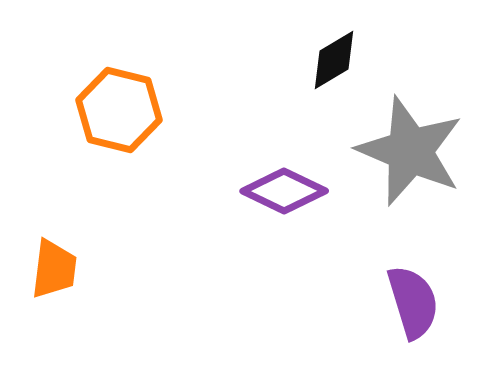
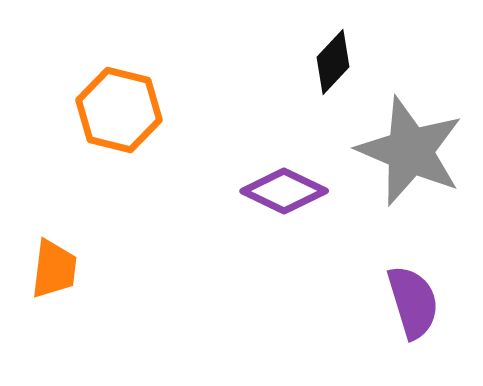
black diamond: moved 1 px left, 2 px down; rotated 16 degrees counterclockwise
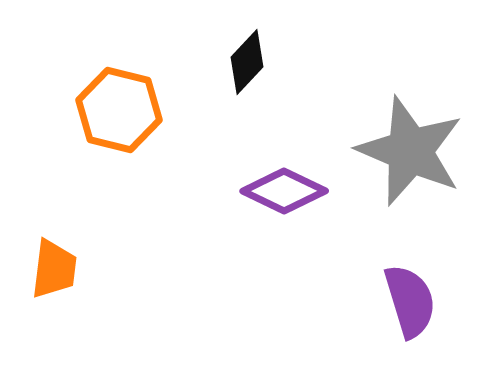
black diamond: moved 86 px left
purple semicircle: moved 3 px left, 1 px up
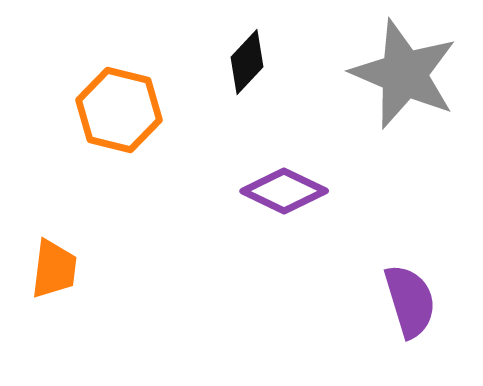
gray star: moved 6 px left, 77 px up
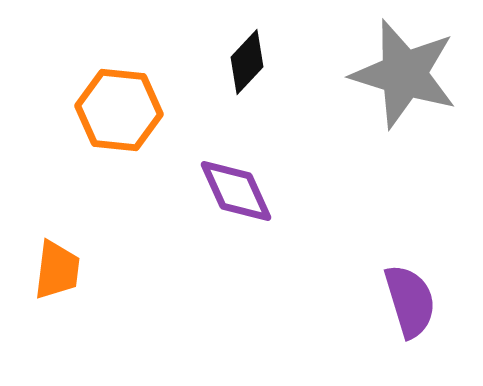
gray star: rotated 6 degrees counterclockwise
orange hexagon: rotated 8 degrees counterclockwise
purple diamond: moved 48 px left; rotated 40 degrees clockwise
orange trapezoid: moved 3 px right, 1 px down
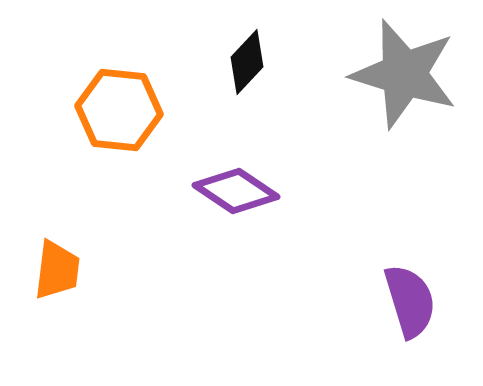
purple diamond: rotated 32 degrees counterclockwise
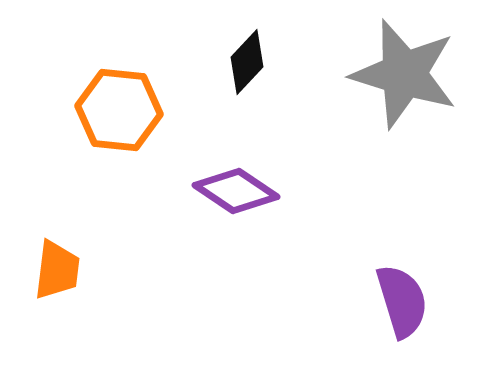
purple semicircle: moved 8 px left
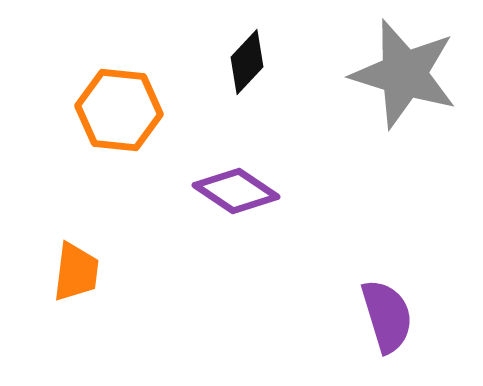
orange trapezoid: moved 19 px right, 2 px down
purple semicircle: moved 15 px left, 15 px down
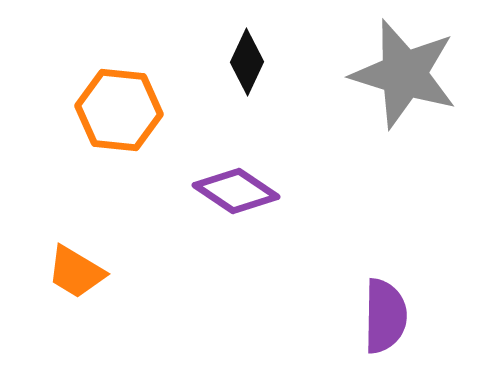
black diamond: rotated 18 degrees counterclockwise
orange trapezoid: rotated 114 degrees clockwise
purple semicircle: moved 2 px left; rotated 18 degrees clockwise
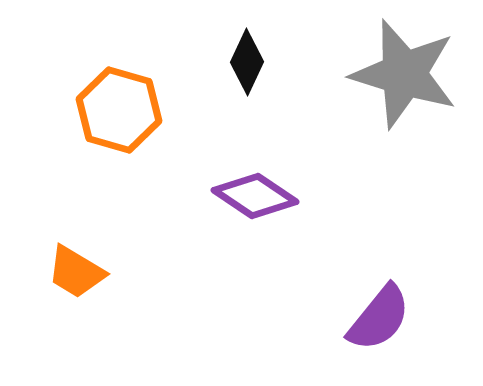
orange hexagon: rotated 10 degrees clockwise
purple diamond: moved 19 px right, 5 px down
purple semicircle: moved 6 px left, 2 px down; rotated 38 degrees clockwise
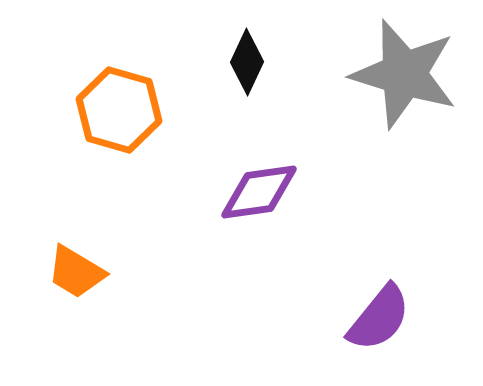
purple diamond: moved 4 px right, 4 px up; rotated 42 degrees counterclockwise
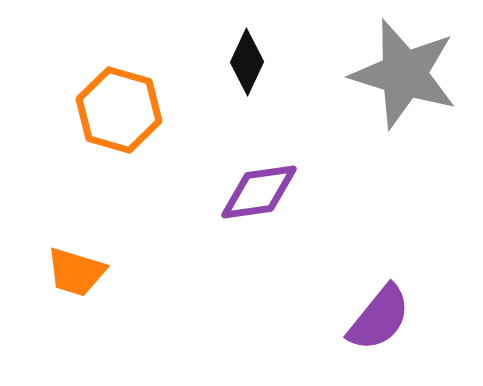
orange trapezoid: rotated 14 degrees counterclockwise
